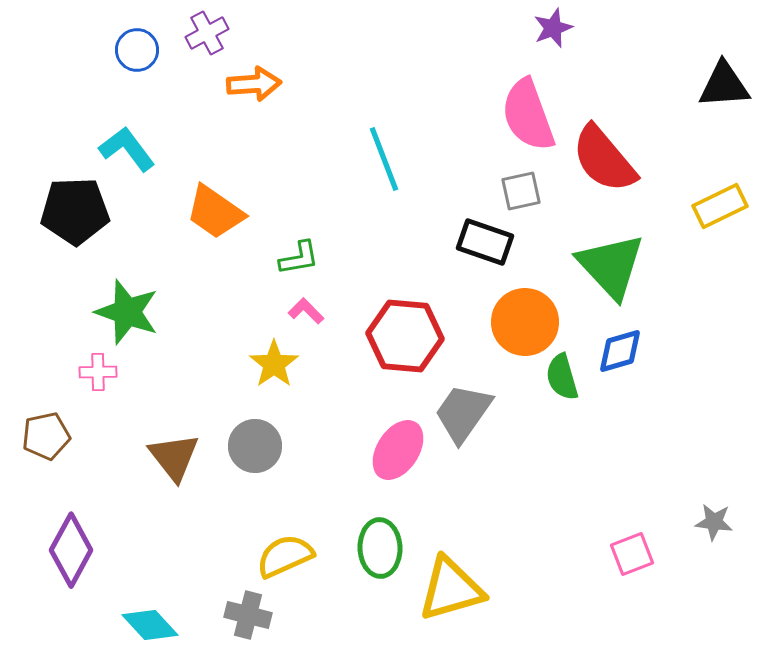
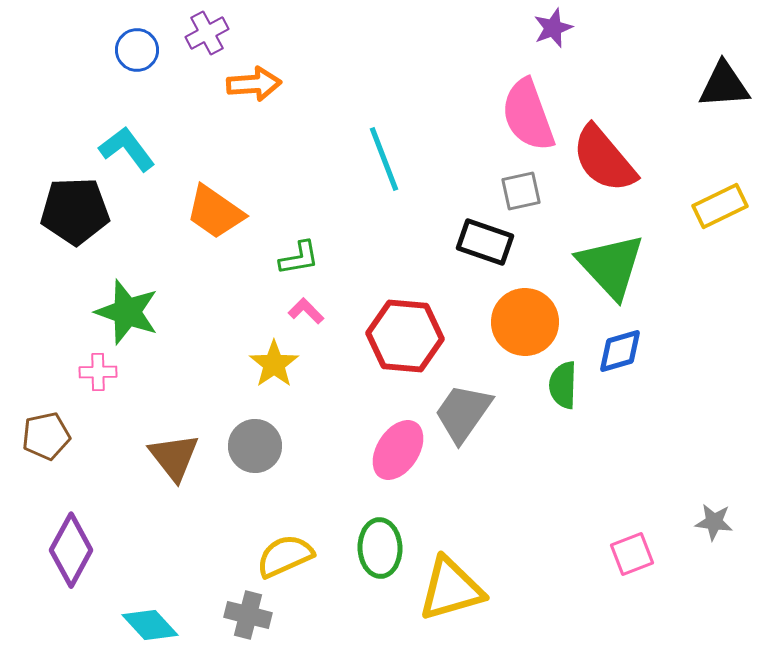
green semicircle: moved 1 px right, 8 px down; rotated 18 degrees clockwise
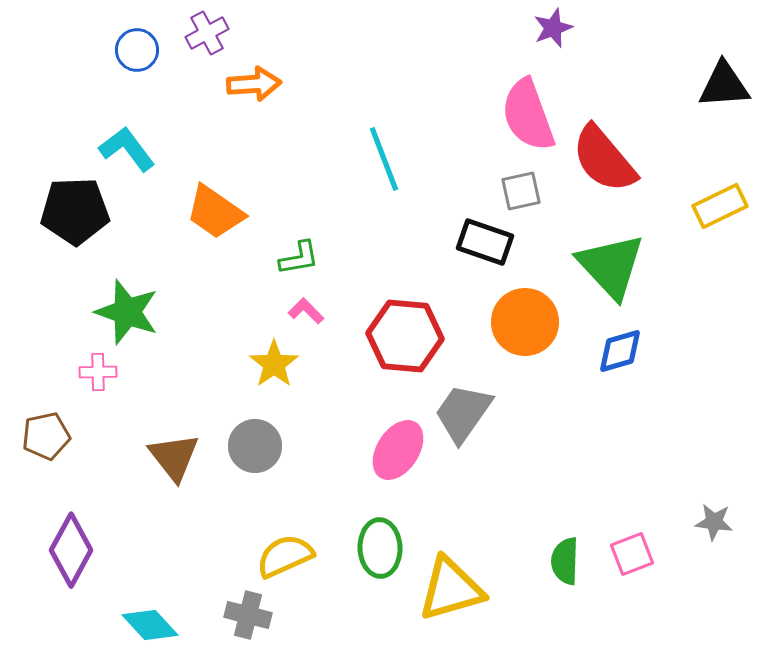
green semicircle: moved 2 px right, 176 px down
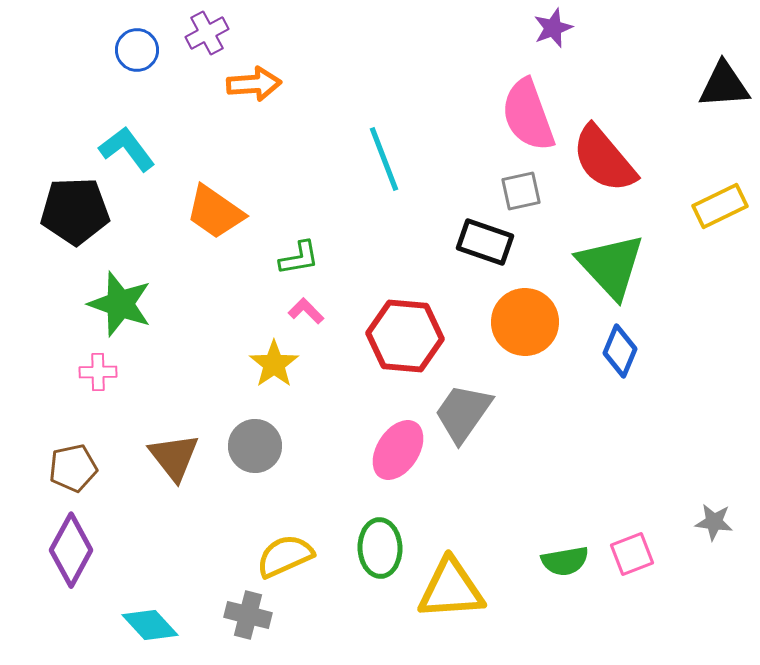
green star: moved 7 px left, 8 px up
blue diamond: rotated 51 degrees counterclockwise
brown pentagon: moved 27 px right, 32 px down
green semicircle: rotated 102 degrees counterclockwise
yellow triangle: rotated 12 degrees clockwise
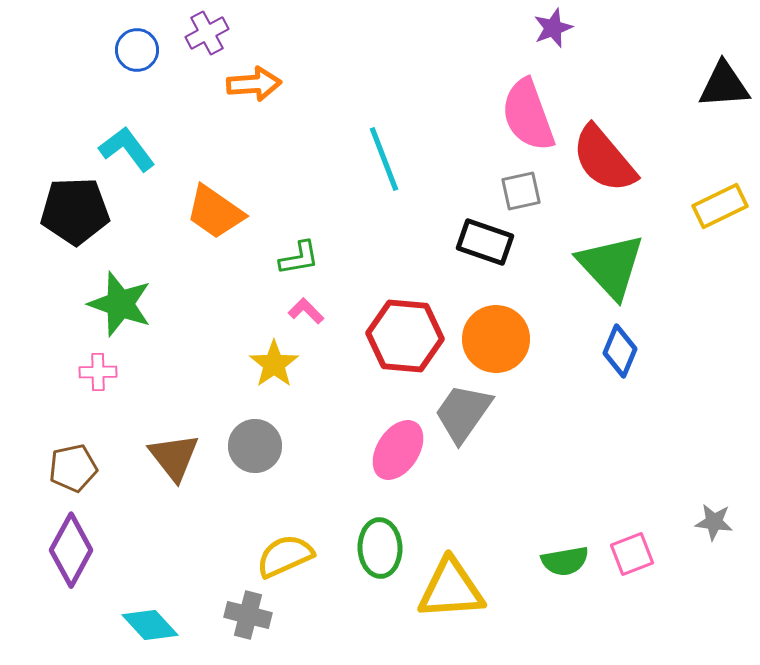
orange circle: moved 29 px left, 17 px down
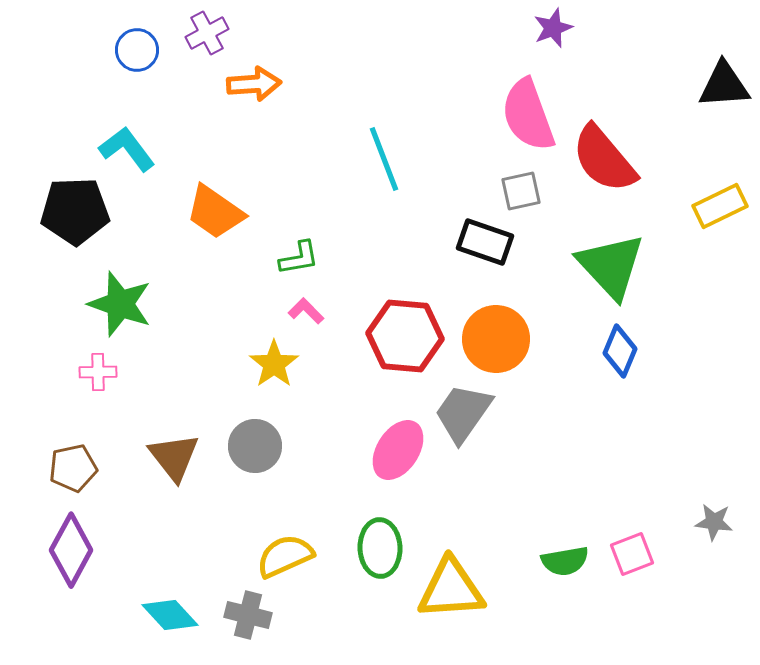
cyan diamond: moved 20 px right, 10 px up
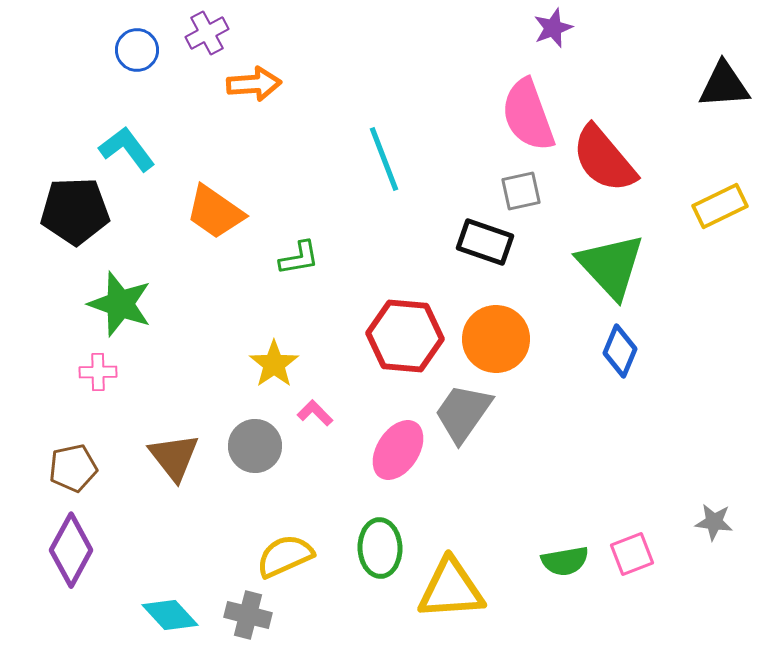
pink L-shape: moved 9 px right, 102 px down
